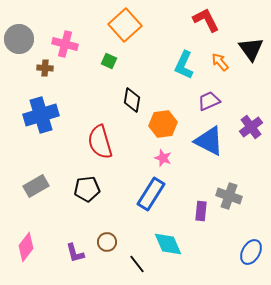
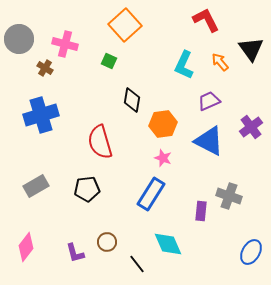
brown cross: rotated 28 degrees clockwise
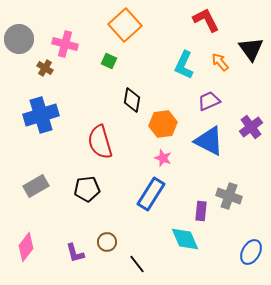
cyan diamond: moved 17 px right, 5 px up
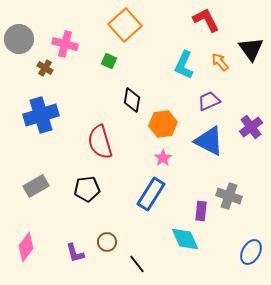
pink star: rotated 18 degrees clockwise
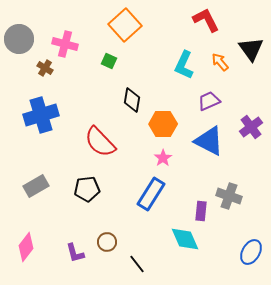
orange hexagon: rotated 8 degrees clockwise
red semicircle: rotated 28 degrees counterclockwise
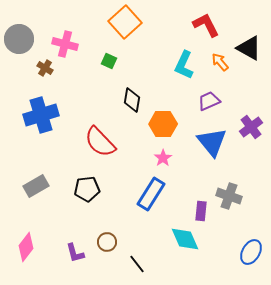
red L-shape: moved 5 px down
orange square: moved 3 px up
black triangle: moved 2 px left, 1 px up; rotated 24 degrees counterclockwise
blue triangle: moved 3 px right, 1 px down; rotated 24 degrees clockwise
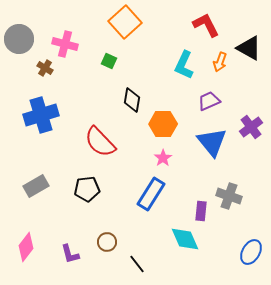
orange arrow: rotated 120 degrees counterclockwise
purple L-shape: moved 5 px left, 1 px down
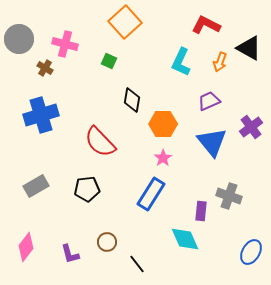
red L-shape: rotated 36 degrees counterclockwise
cyan L-shape: moved 3 px left, 3 px up
